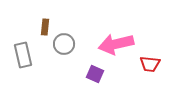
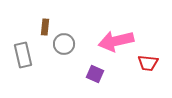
pink arrow: moved 3 px up
red trapezoid: moved 2 px left, 1 px up
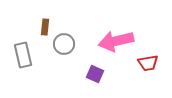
red trapezoid: rotated 15 degrees counterclockwise
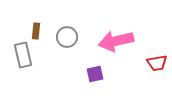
brown rectangle: moved 9 px left, 4 px down
gray circle: moved 3 px right, 7 px up
red trapezoid: moved 9 px right
purple square: rotated 36 degrees counterclockwise
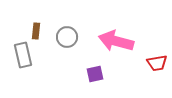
pink arrow: rotated 28 degrees clockwise
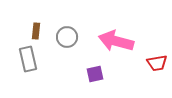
gray rectangle: moved 5 px right, 4 px down
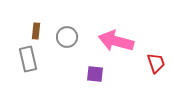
red trapezoid: moved 1 px left; rotated 100 degrees counterclockwise
purple square: rotated 18 degrees clockwise
